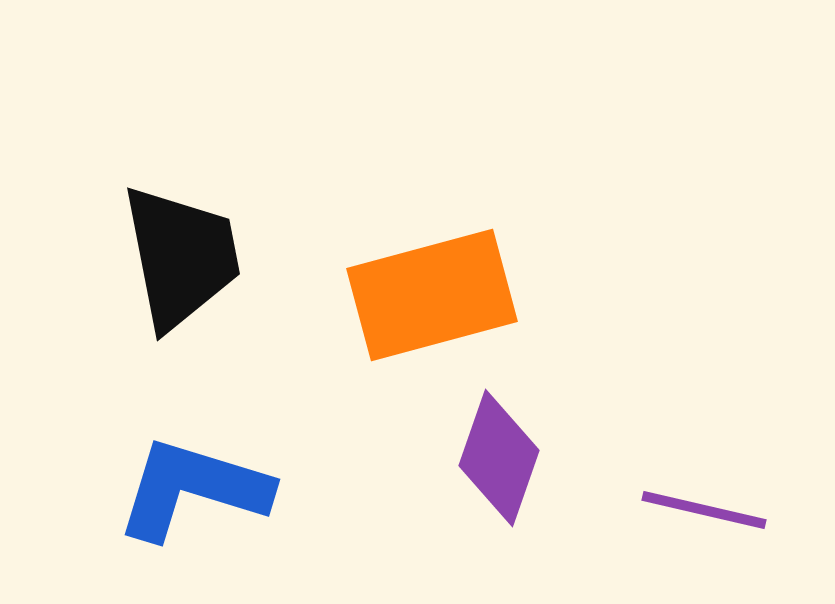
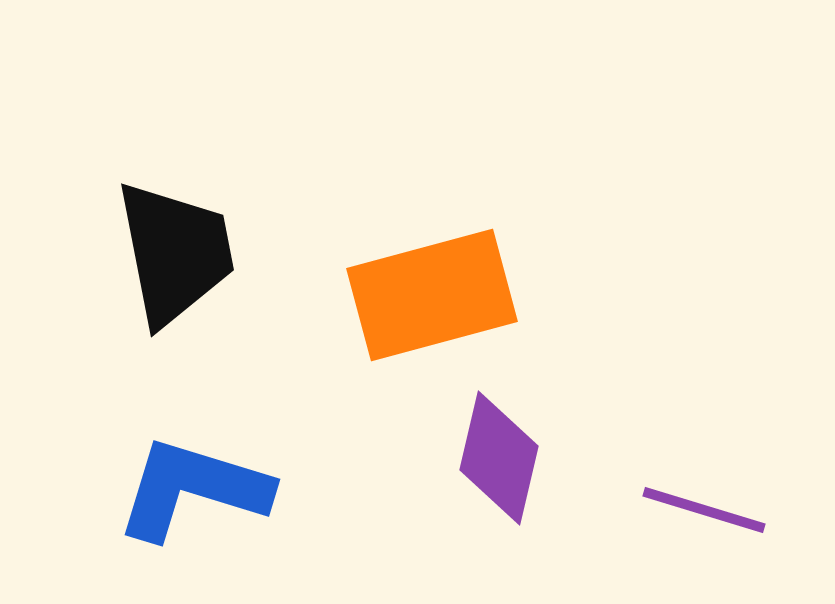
black trapezoid: moved 6 px left, 4 px up
purple diamond: rotated 6 degrees counterclockwise
purple line: rotated 4 degrees clockwise
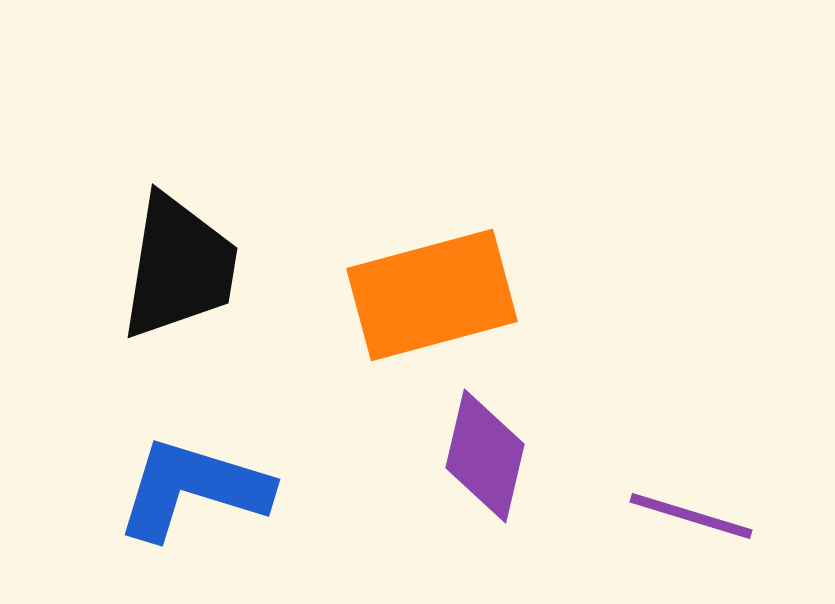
black trapezoid: moved 4 px right, 14 px down; rotated 20 degrees clockwise
purple diamond: moved 14 px left, 2 px up
purple line: moved 13 px left, 6 px down
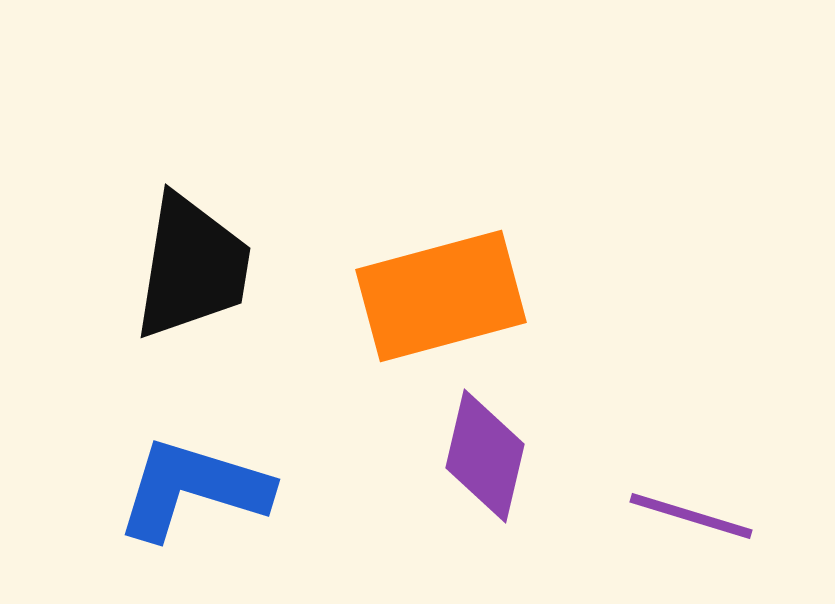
black trapezoid: moved 13 px right
orange rectangle: moved 9 px right, 1 px down
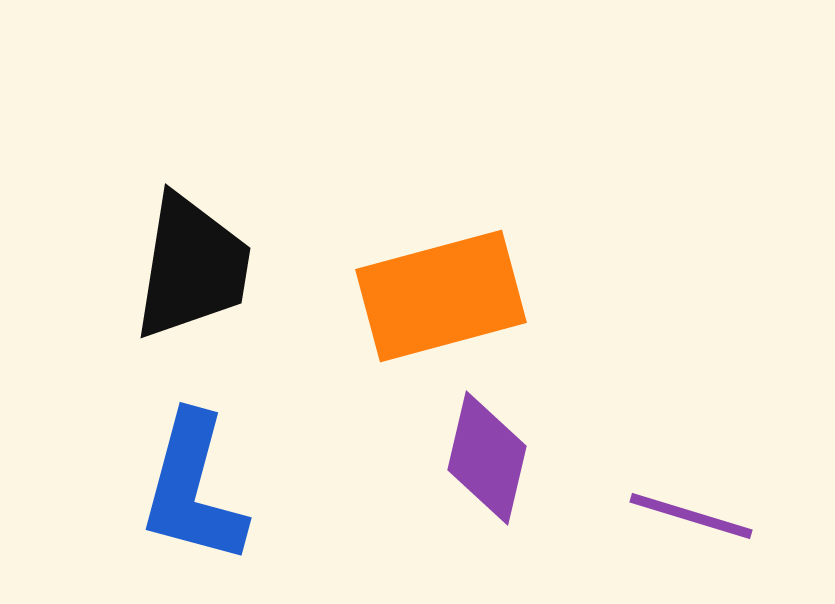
purple diamond: moved 2 px right, 2 px down
blue L-shape: rotated 92 degrees counterclockwise
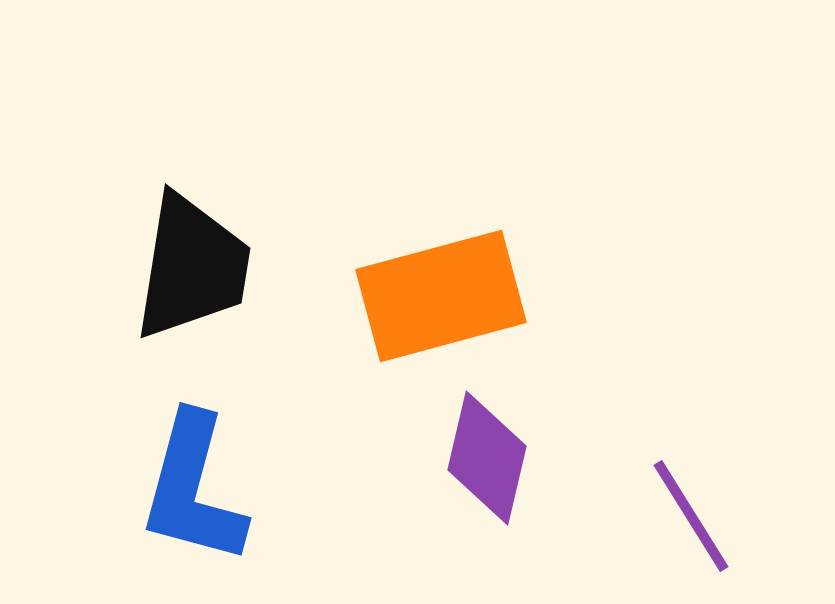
purple line: rotated 41 degrees clockwise
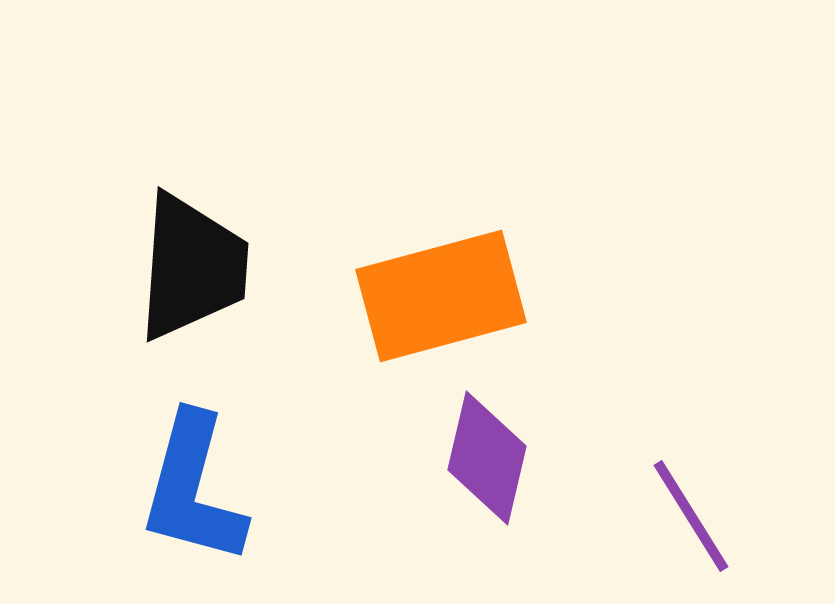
black trapezoid: rotated 5 degrees counterclockwise
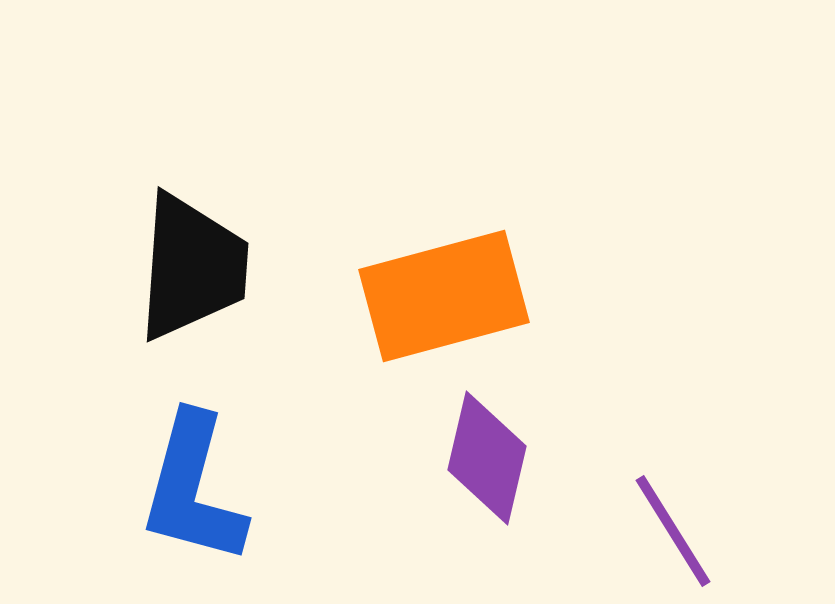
orange rectangle: moved 3 px right
purple line: moved 18 px left, 15 px down
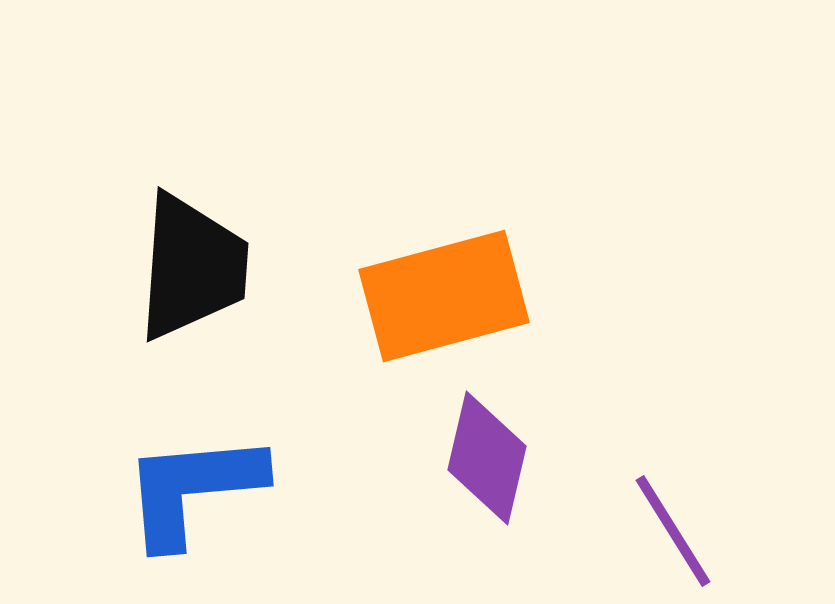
blue L-shape: rotated 70 degrees clockwise
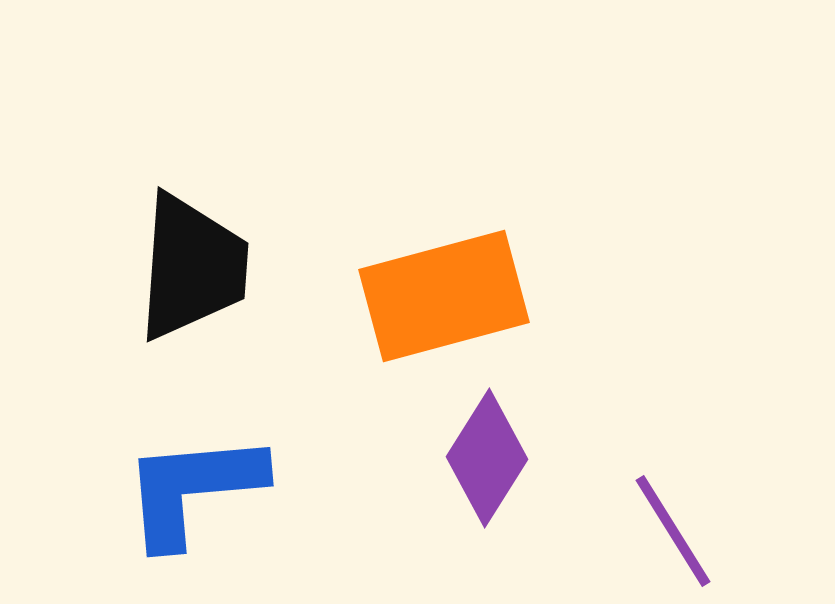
purple diamond: rotated 19 degrees clockwise
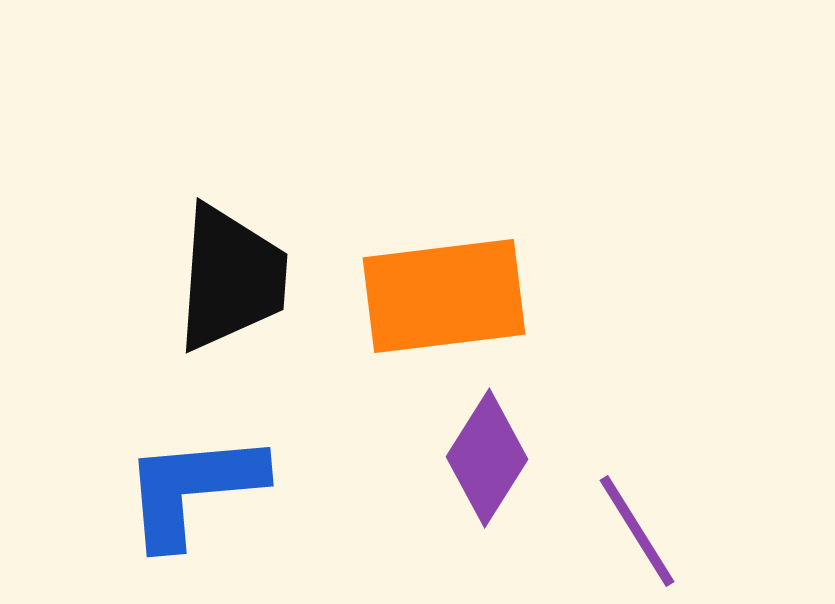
black trapezoid: moved 39 px right, 11 px down
orange rectangle: rotated 8 degrees clockwise
purple line: moved 36 px left
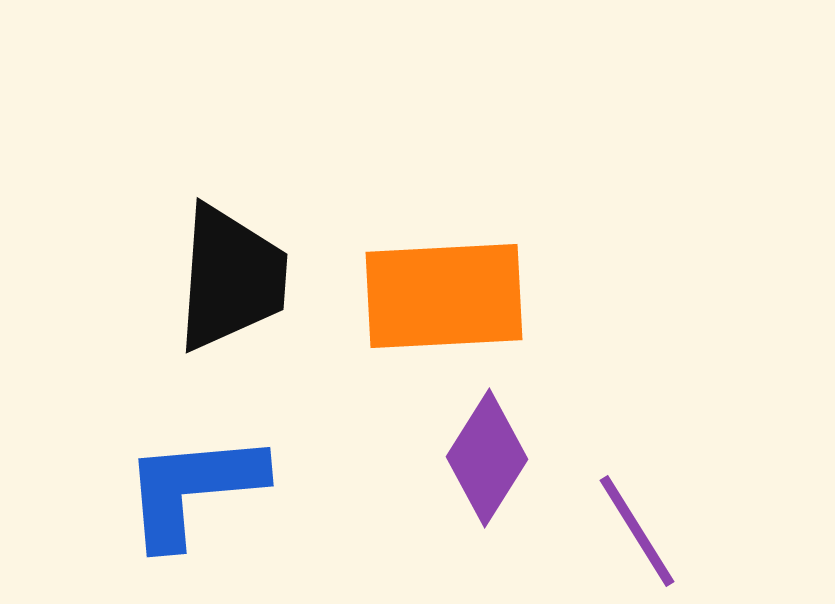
orange rectangle: rotated 4 degrees clockwise
